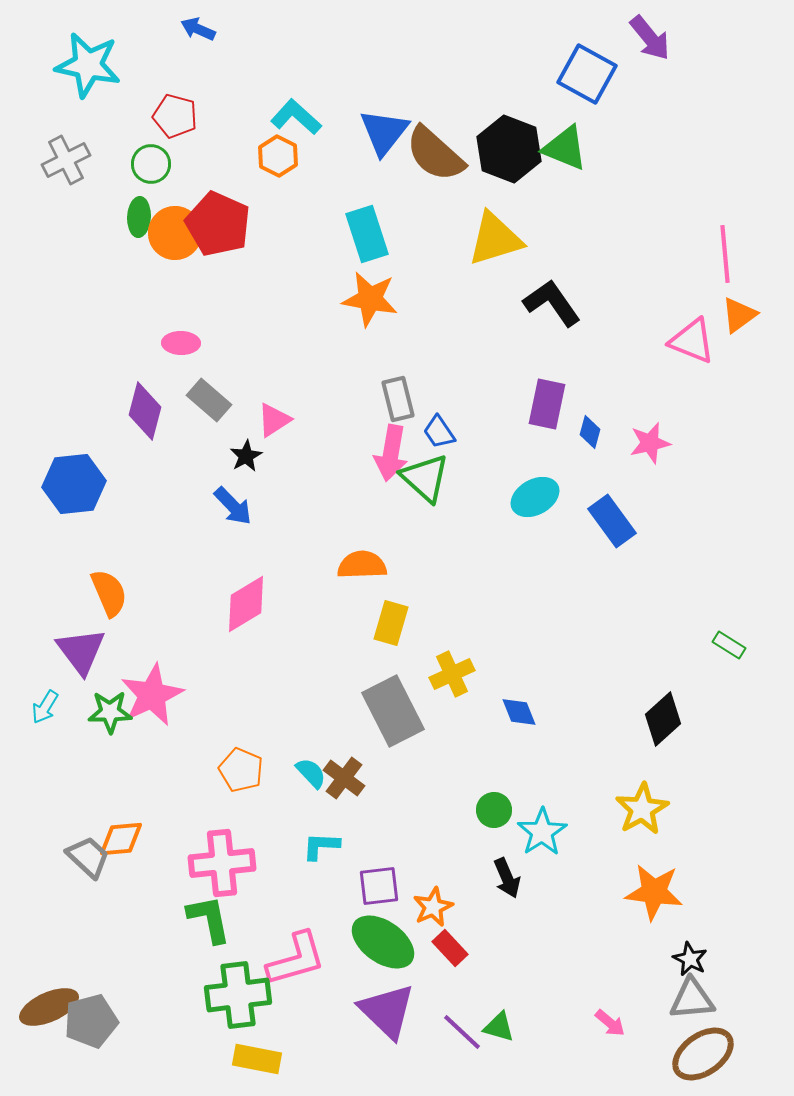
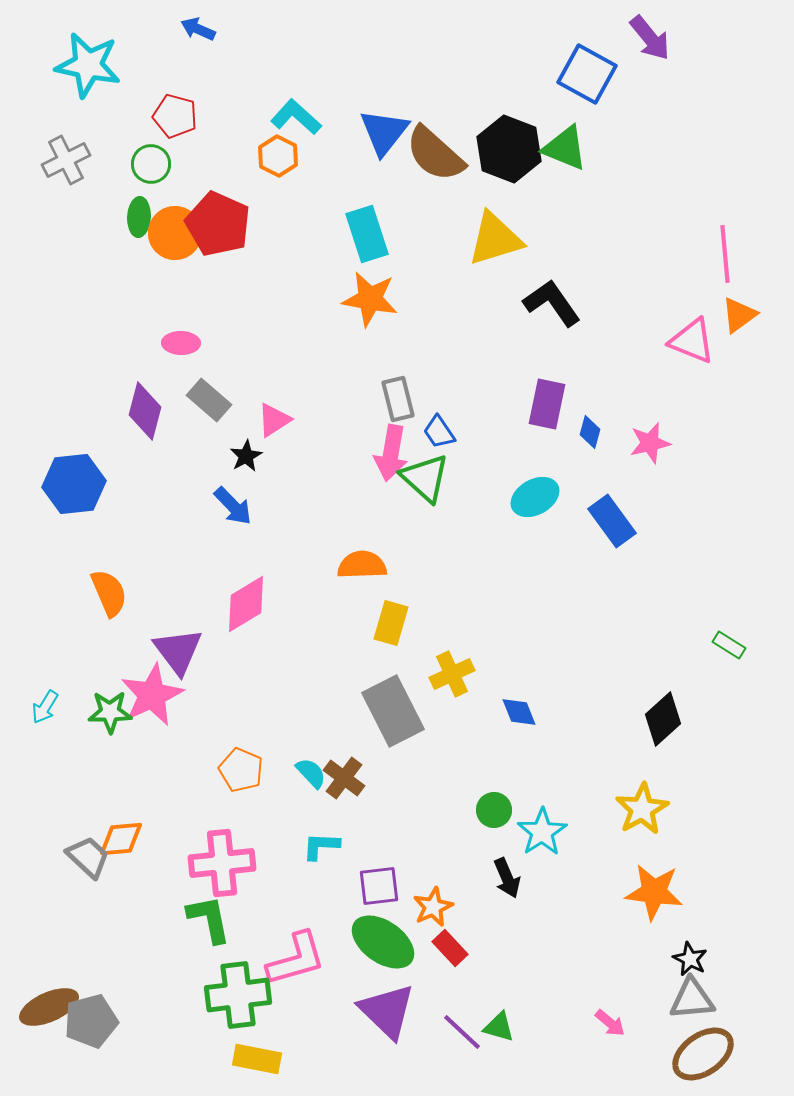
purple triangle at (81, 651): moved 97 px right
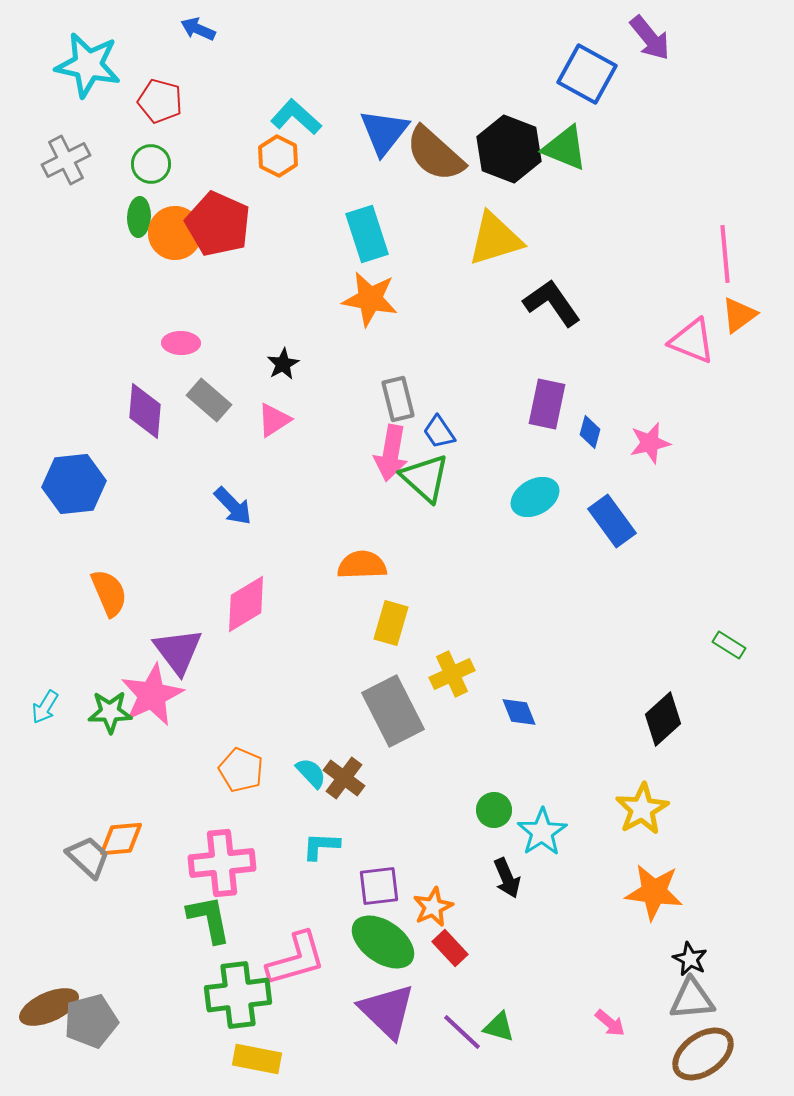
red pentagon at (175, 116): moved 15 px left, 15 px up
purple diamond at (145, 411): rotated 10 degrees counterclockwise
black star at (246, 456): moved 37 px right, 92 px up
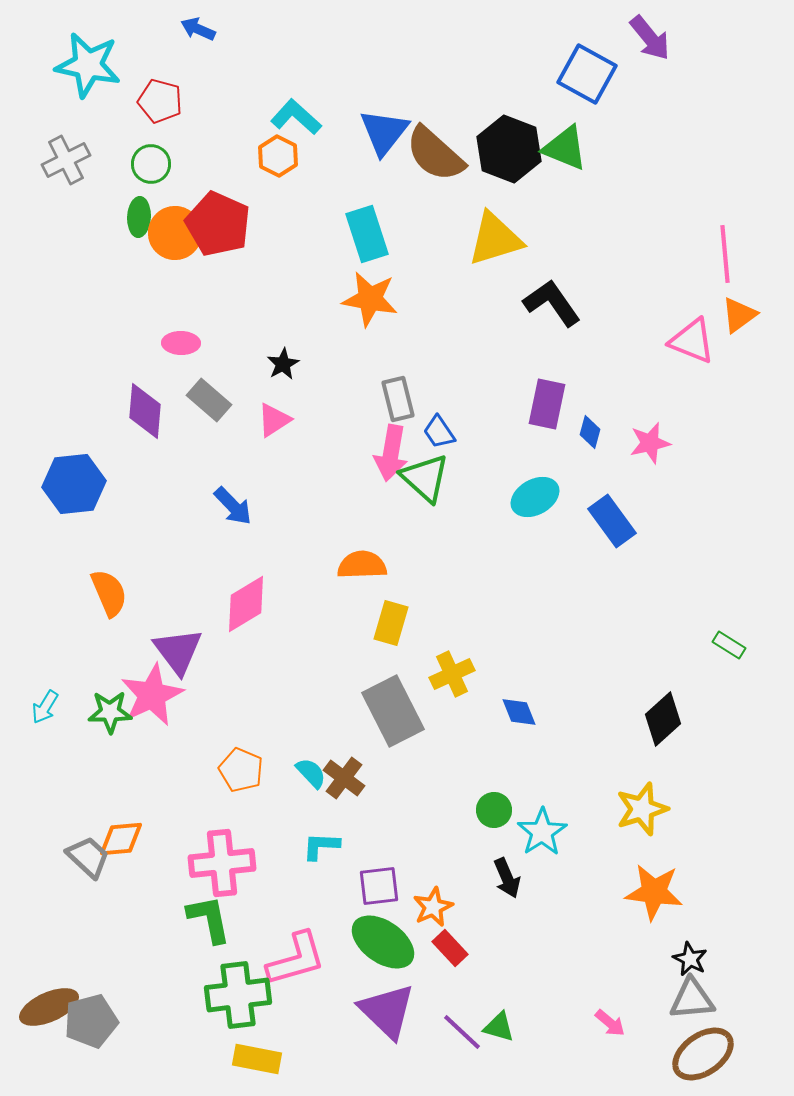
yellow star at (642, 809): rotated 12 degrees clockwise
